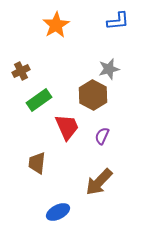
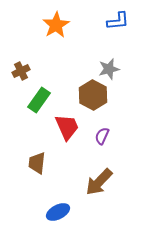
green rectangle: rotated 20 degrees counterclockwise
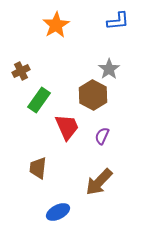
gray star: rotated 20 degrees counterclockwise
brown trapezoid: moved 1 px right, 5 px down
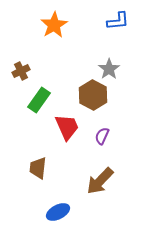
orange star: moved 2 px left
brown arrow: moved 1 px right, 1 px up
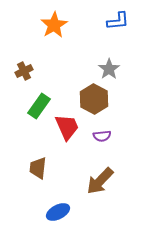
brown cross: moved 3 px right
brown hexagon: moved 1 px right, 4 px down
green rectangle: moved 6 px down
purple semicircle: rotated 120 degrees counterclockwise
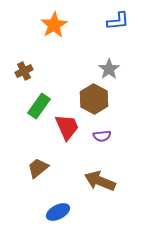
brown trapezoid: rotated 45 degrees clockwise
brown arrow: rotated 68 degrees clockwise
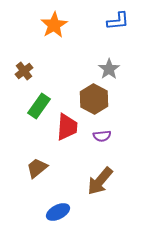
brown cross: rotated 12 degrees counterclockwise
red trapezoid: rotated 28 degrees clockwise
brown trapezoid: moved 1 px left
brown arrow: rotated 72 degrees counterclockwise
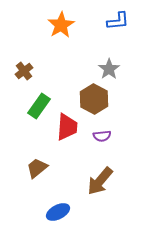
orange star: moved 7 px right
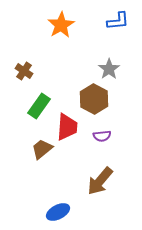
brown cross: rotated 18 degrees counterclockwise
brown trapezoid: moved 5 px right, 19 px up
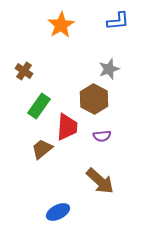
gray star: rotated 15 degrees clockwise
brown arrow: rotated 88 degrees counterclockwise
